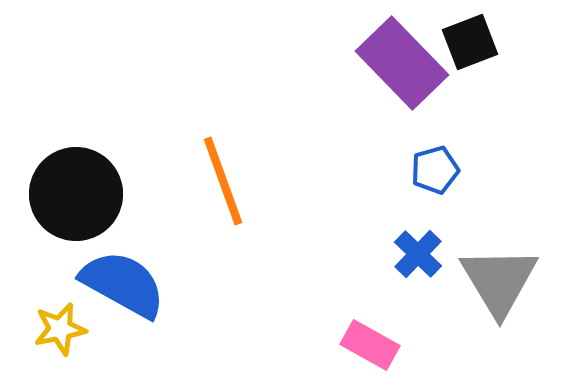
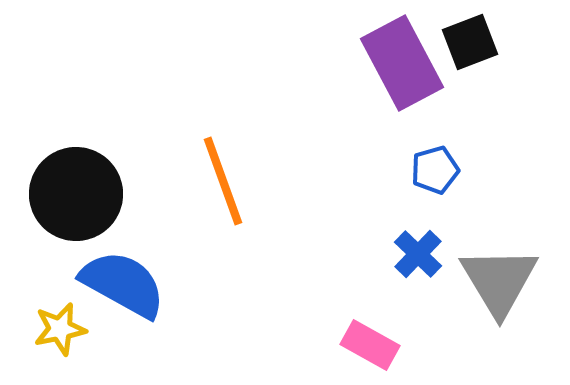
purple rectangle: rotated 16 degrees clockwise
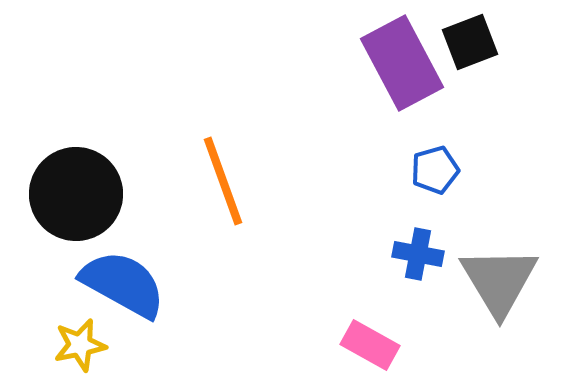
blue cross: rotated 33 degrees counterclockwise
yellow star: moved 20 px right, 16 px down
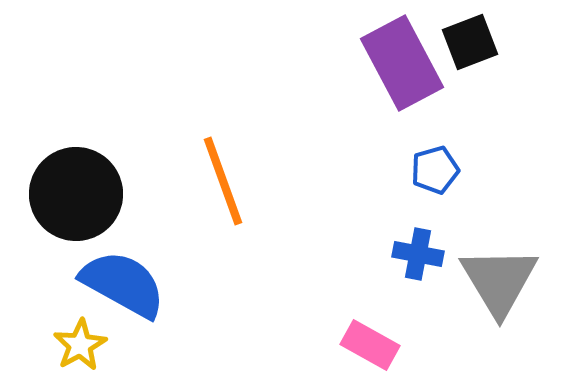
yellow star: rotated 18 degrees counterclockwise
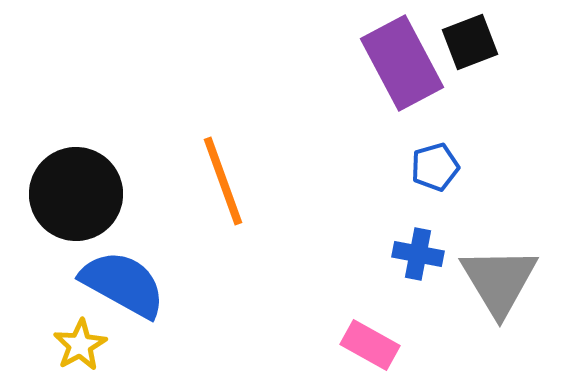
blue pentagon: moved 3 px up
